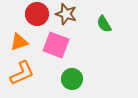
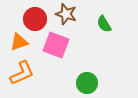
red circle: moved 2 px left, 5 px down
green circle: moved 15 px right, 4 px down
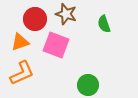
green semicircle: rotated 12 degrees clockwise
orange triangle: moved 1 px right
green circle: moved 1 px right, 2 px down
